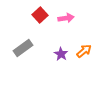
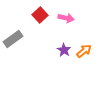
pink arrow: rotated 21 degrees clockwise
gray rectangle: moved 10 px left, 9 px up
purple star: moved 3 px right, 4 px up
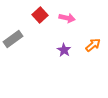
pink arrow: moved 1 px right
orange arrow: moved 9 px right, 6 px up
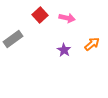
orange arrow: moved 1 px left, 1 px up
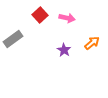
orange arrow: moved 1 px up
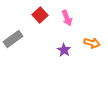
pink arrow: rotated 56 degrees clockwise
orange arrow: rotated 56 degrees clockwise
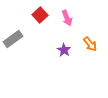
orange arrow: moved 2 px left, 1 px down; rotated 35 degrees clockwise
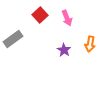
orange arrow: rotated 49 degrees clockwise
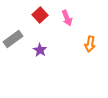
purple star: moved 24 px left
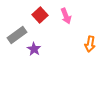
pink arrow: moved 1 px left, 2 px up
gray rectangle: moved 4 px right, 4 px up
purple star: moved 6 px left, 1 px up
